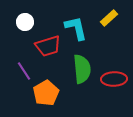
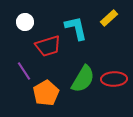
green semicircle: moved 1 px right, 10 px down; rotated 36 degrees clockwise
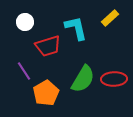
yellow rectangle: moved 1 px right
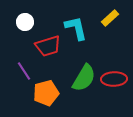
green semicircle: moved 1 px right, 1 px up
orange pentagon: rotated 15 degrees clockwise
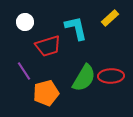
red ellipse: moved 3 px left, 3 px up
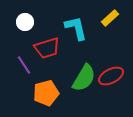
red trapezoid: moved 1 px left, 2 px down
purple line: moved 6 px up
red ellipse: rotated 25 degrees counterclockwise
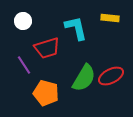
yellow rectangle: rotated 48 degrees clockwise
white circle: moved 2 px left, 1 px up
orange pentagon: rotated 30 degrees clockwise
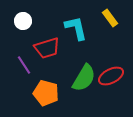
yellow rectangle: rotated 48 degrees clockwise
